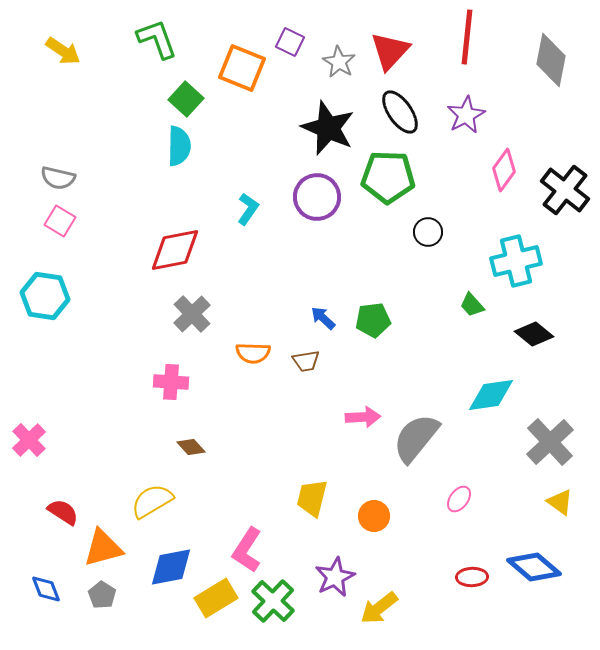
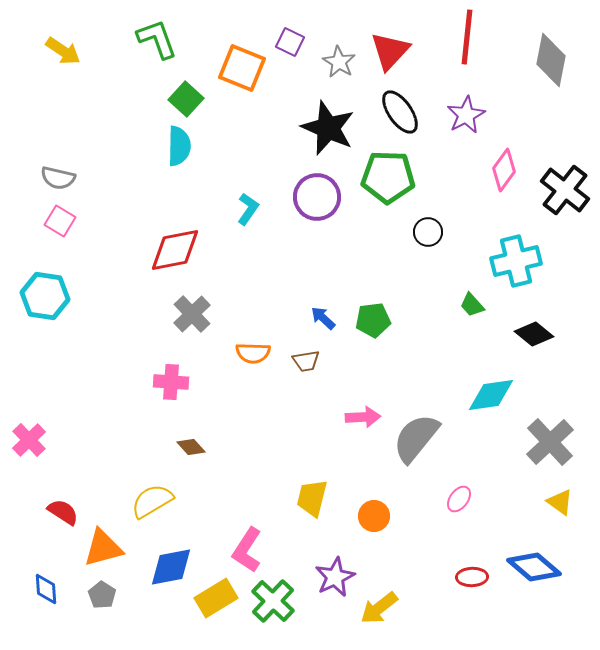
blue diamond at (46, 589): rotated 16 degrees clockwise
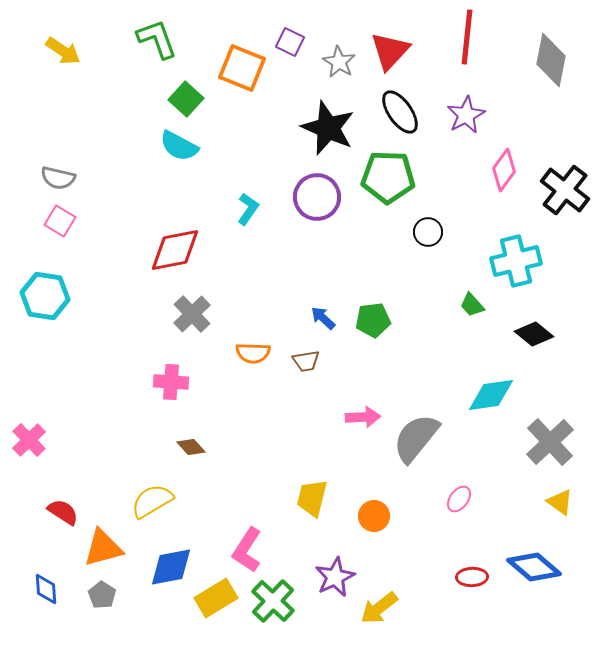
cyan semicircle at (179, 146): rotated 117 degrees clockwise
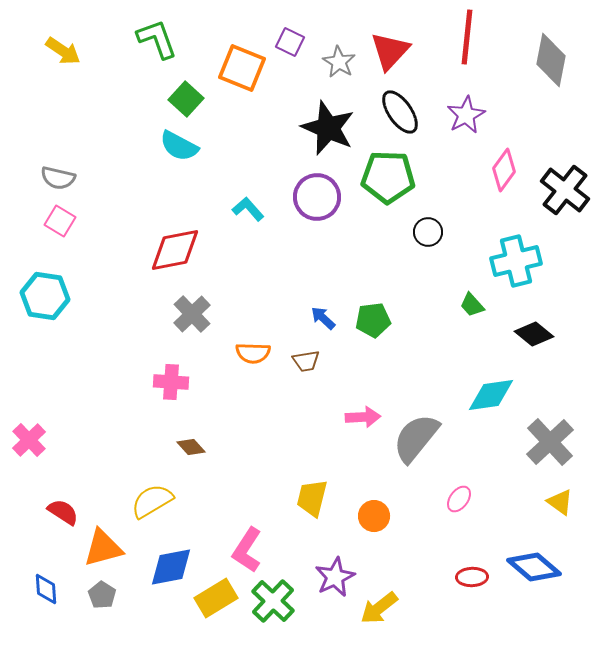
cyan L-shape at (248, 209): rotated 76 degrees counterclockwise
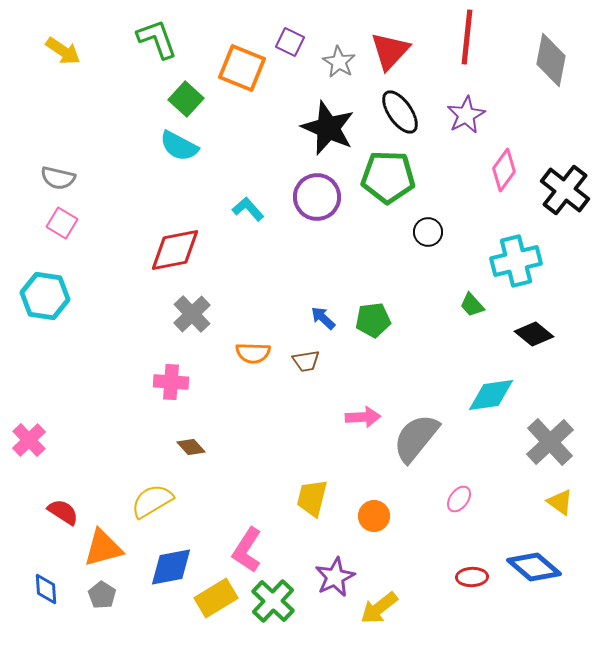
pink square at (60, 221): moved 2 px right, 2 px down
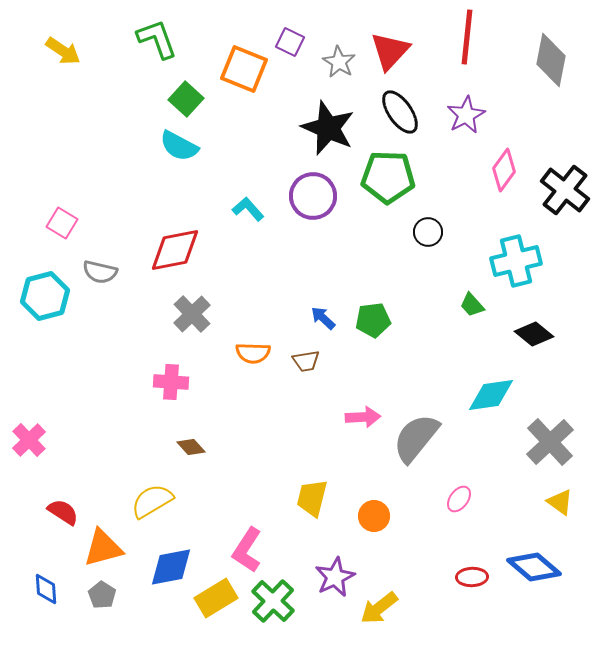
orange square at (242, 68): moved 2 px right, 1 px down
gray semicircle at (58, 178): moved 42 px right, 94 px down
purple circle at (317, 197): moved 4 px left, 1 px up
cyan hexagon at (45, 296): rotated 24 degrees counterclockwise
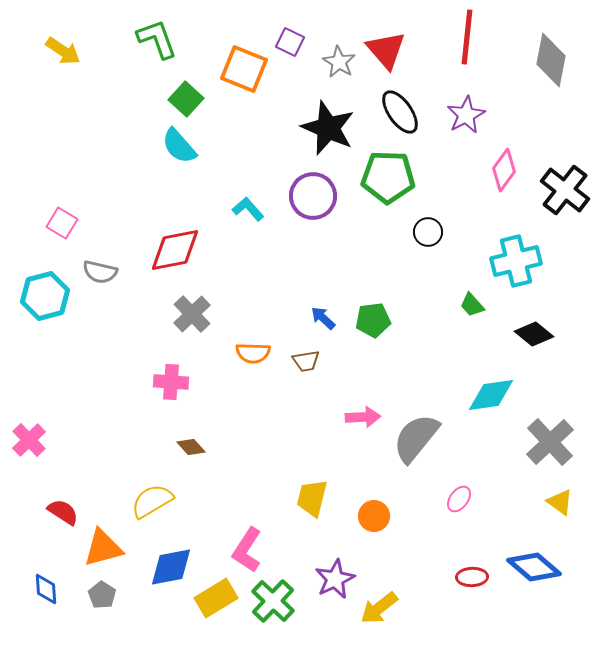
red triangle at (390, 51): moved 4 px left, 1 px up; rotated 24 degrees counterclockwise
cyan semicircle at (179, 146): rotated 21 degrees clockwise
purple star at (335, 577): moved 2 px down
